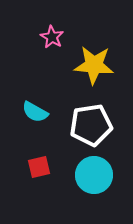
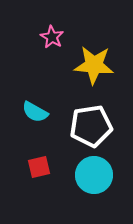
white pentagon: moved 1 px down
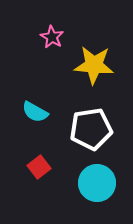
white pentagon: moved 3 px down
red square: rotated 25 degrees counterclockwise
cyan circle: moved 3 px right, 8 px down
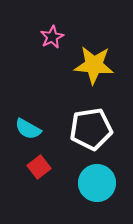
pink star: rotated 15 degrees clockwise
cyan semicircle: moved 7 px left, 17 px down
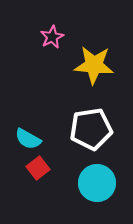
cyan semicircle: moved 10 px down
red square: moved 1 px left, 1 px down
